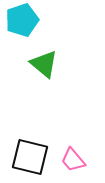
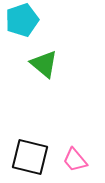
pink trapezoid: moved 2 px right
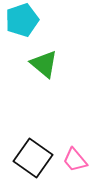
black square: moved 3 px right, 1 px down; rotated 21 degrees clockwise
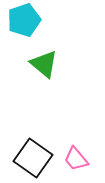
cyan pentagon: moved 2 px right
pink trapezoid: moved 1 px right, 1 px up
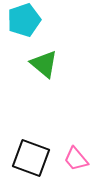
black square: moved 2 px left; rotated 15 degrees counterclockwise
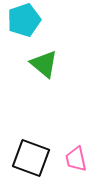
pink trapezoid: rotated 28 degrees clockwise
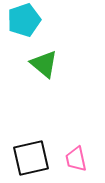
black square: rotated 33 degrees counterclockwise
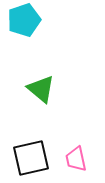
green triangle: moved 3 px left, 25 px down
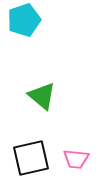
green triangle: moved 1 px right, 7 px down
pink trapezoid: rotated 72 degrees counterclockwise
